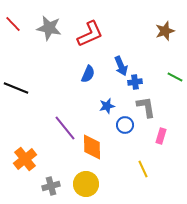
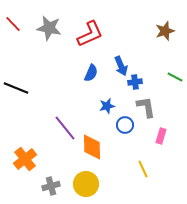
blue semicircle: moved 3 px right, 1 px up
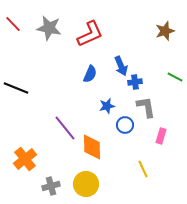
blue semicircle: moved 1 px left, 1 px down
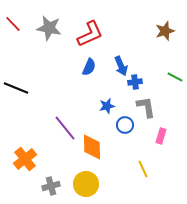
blue semicircle: moved 1 px left, 7 px up
